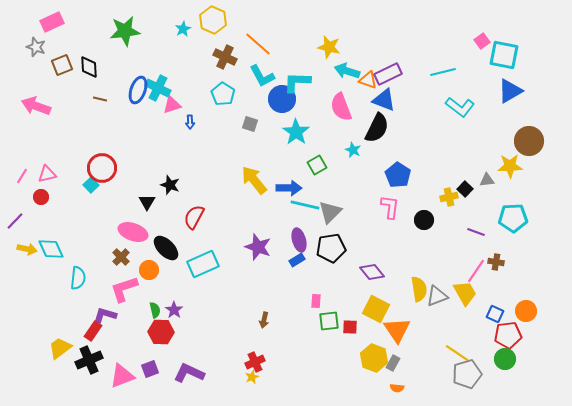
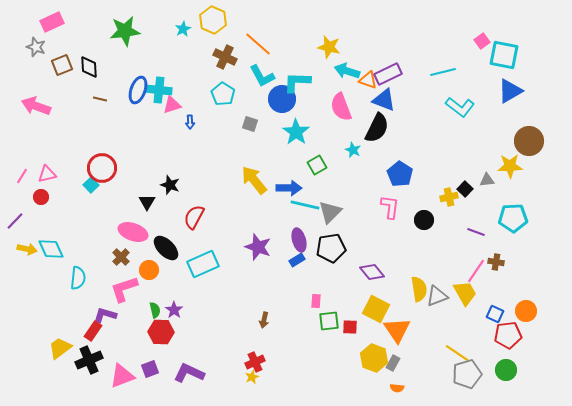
cyan cross at (158, 88): moved 1 px right, 2 px down; rotated 20 degrees counterclockwise
blue pentagon at (398, 175): moved 2 px right, 1 px up
green circle at (505, 359): moved 1 px right, 11 px down
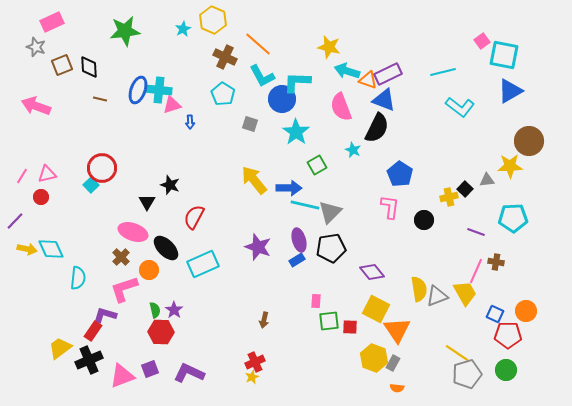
pink line at (476, 271): rotated 10 degrees counterclockwise
red pentagon at (508, 335): rotated 8 degrees clockwise
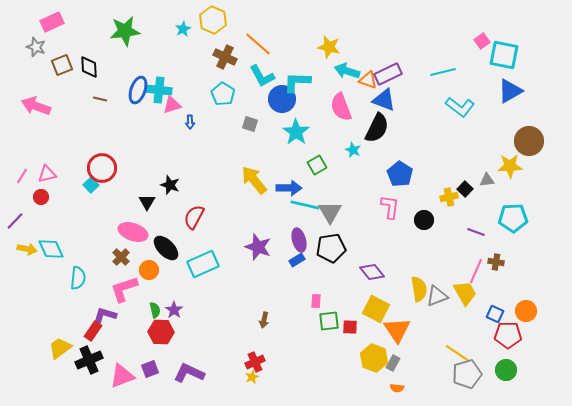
gray triangle at (330, 212): rotated 15 degrees counterclockwise
